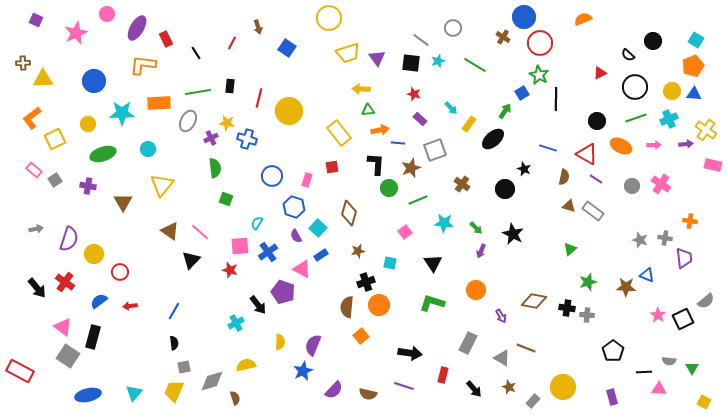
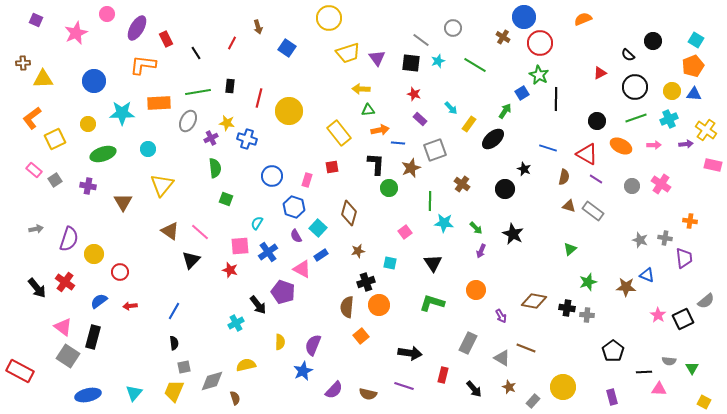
green line at (418, 200): moved 12 px right, 1 px down; rotated 66 degrees counterclockwise
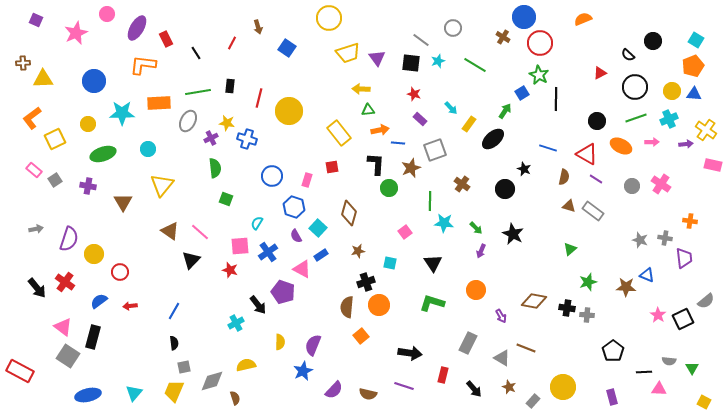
pink arrow at (654, 145): moved 2 px left, 3 px up
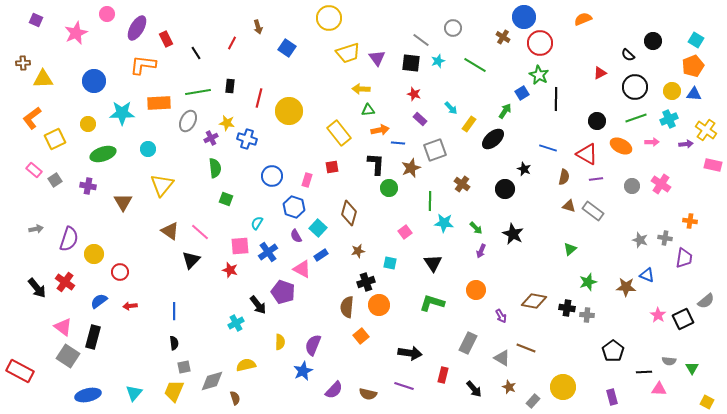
purple line at (596, 179): rotated 40 degrees counterclockwise
purple trapezoid at (684, 258): rotated 15 degrees clockwise
blue line at (174, 311): rotated 30 degrees counterclockwise
yellow square at (704, 402): moved 3 px right
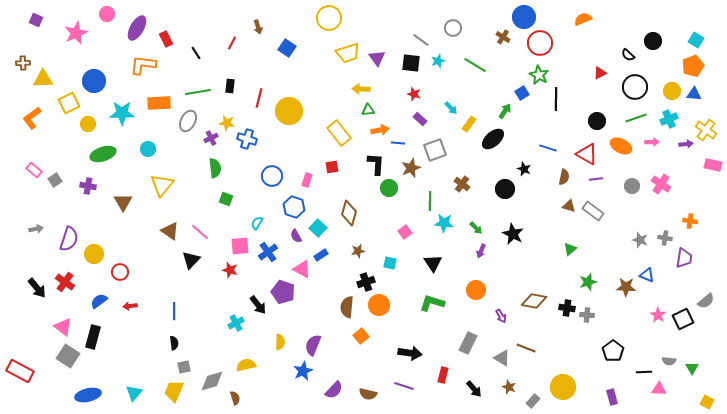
yellow square at (55, 139): moved 14 px right, 36 px up
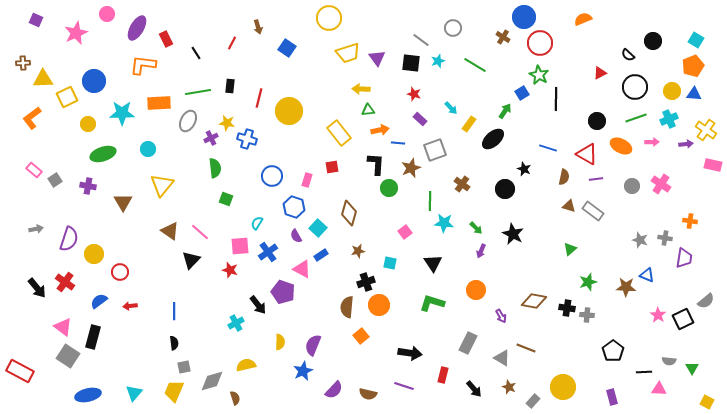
yellow square at (69, 103): moved 2 px left, 6 px up
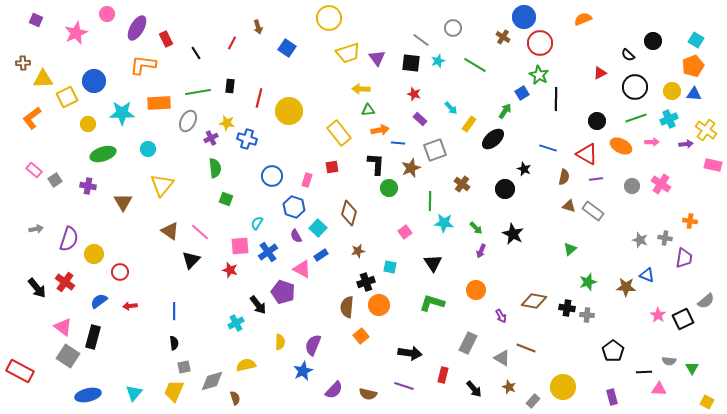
cyan square at (390, 263): moved 4 px down
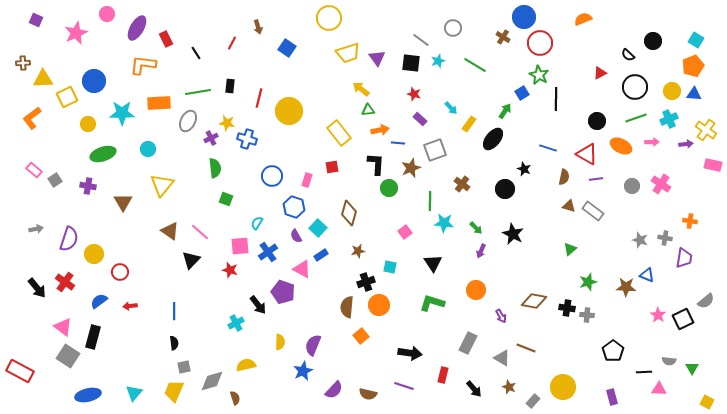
yellow arrow at (361, 89): rotated 36 degrees clockwise
black ellipse at (493, 139): rotated 10 degrees counterclockwise
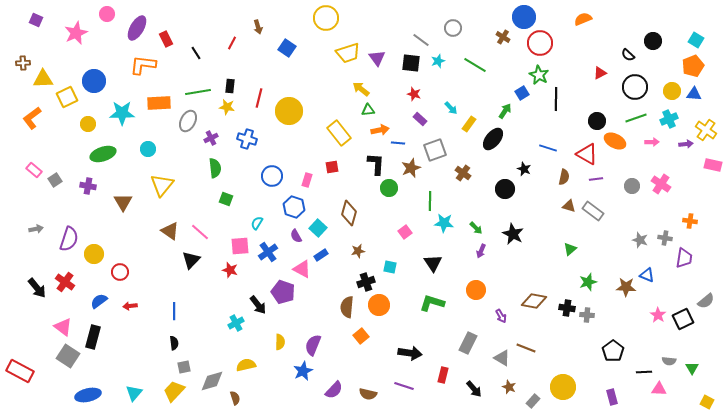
yellow circle at (329, 18): moved 3 px left
yellow star at (227, 123): moved 16 px up
orange ellipse at (621, 146): moved 6 px left, 5 px up
brown cross at (462, 184): moved 1 px right, 11 px up
yellow trapezoid at (174, 391): rotated 20 degrees clockwise
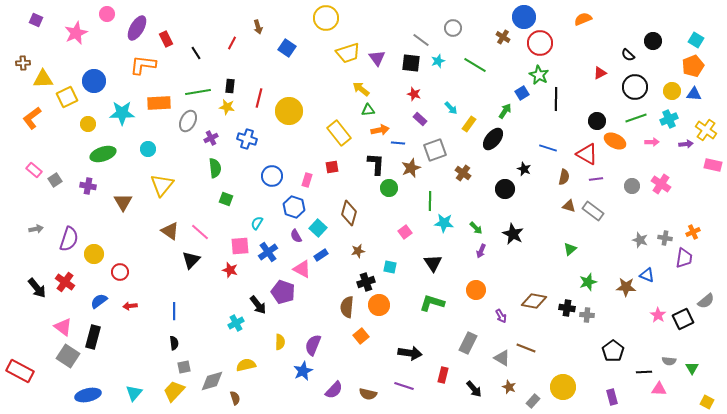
orange cross at (690, 221): moved 3 px right, 11 px down; rotated 32 degrees counterclockwise
